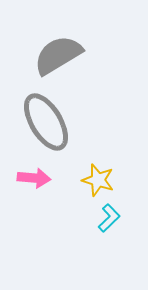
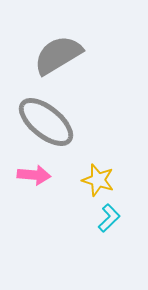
gray ellipse: rotated 20 degrees counterclockwise
pink arrow: moved 3 px up
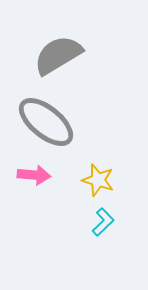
cyan L-shape: moved 6 px left, 4 px down
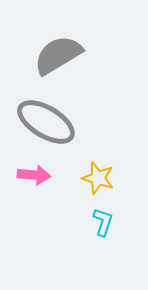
gray ellipse: rotated 8 degrees counterclockwise
yellow star: moved 2 px up
cyan L-shape: rotated 28 degrees counterclockwise
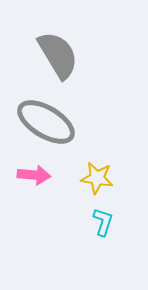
gray semicircle: rotated 90 degrees clockwise
yellow star: moved 1 px left; rotated 8 degrees counterclockwise
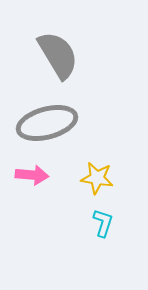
gray ellipse: moved 1 px right, 1 px down; rotated 46 degrees counterclockwise
pink arrow: moved 2 px left
cyan L-shape: moved 1 px down
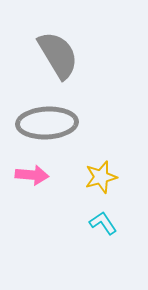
gray ellipse: rotated 12 degrees clockwise
yellow star: moved 4 px right, 1 px up; rotated 24 degrees counterclockwise
cyan L-shape: rotated 52 degrees counterclockwise
